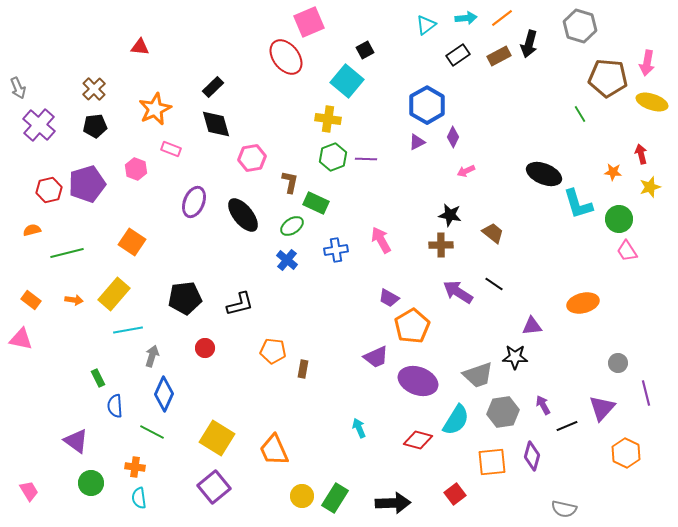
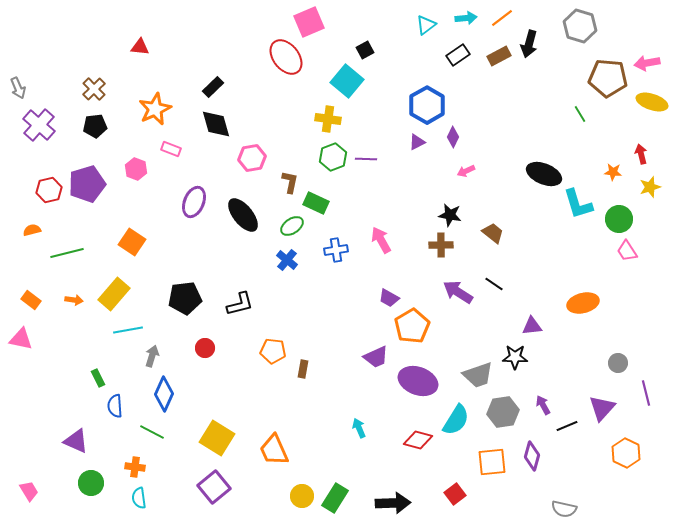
pink arrow at (647, 63): rotated 70 degrees clockwise
purple triangle at (76, 441): rotated 12 degrees counterclockwise
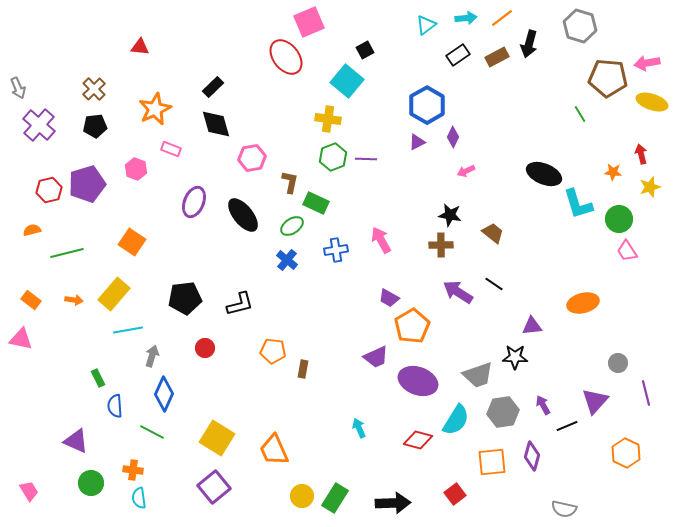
brown rectangle at (499, 56): moved 2 px left, 1 px down
purple triangle at (602, 408): moved 7 px left, 7 px up
orange cross at (135, 467): moved 2 px left, 3 px down
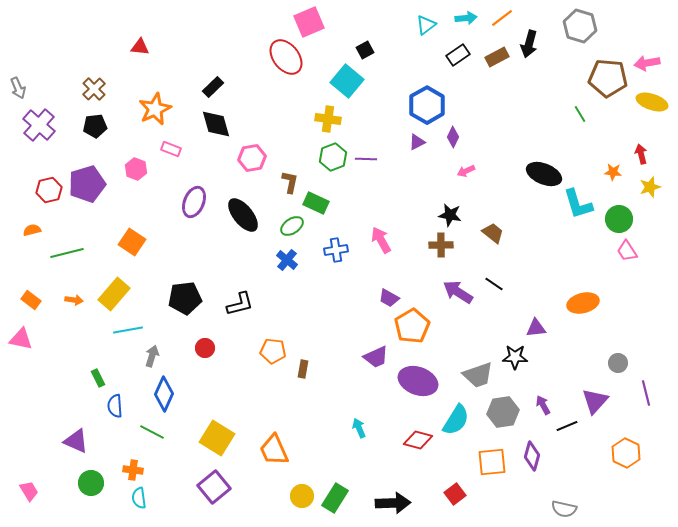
purple triangle at (532, 326): moved 4 px right, 2 px down
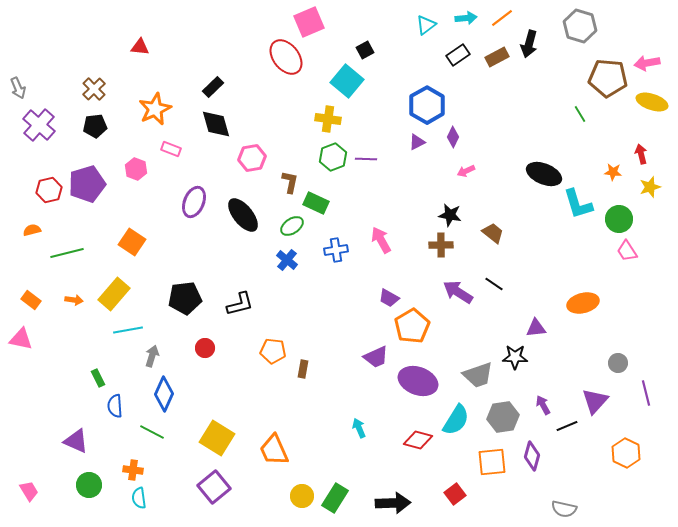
gray hexagon at (503, 412): moved 5 px down
green circle at (91, 483): moved 2 px left, 2 px down
